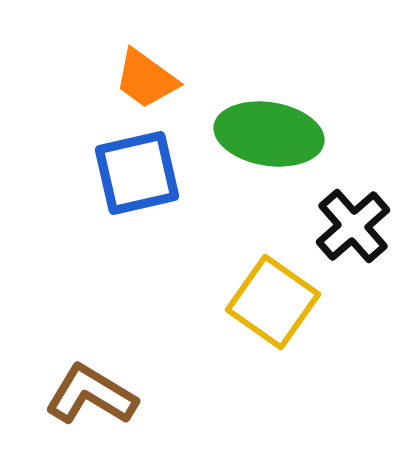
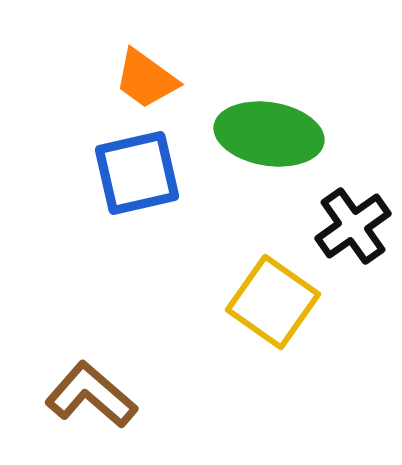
black cross: rotated 6 degrees clockwise
brown L-shape: rotated 10 degrees clockwise
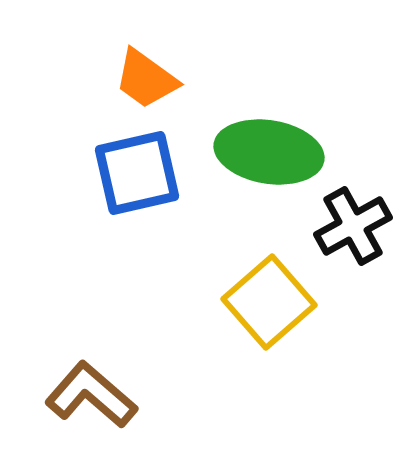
green ellipse: moved 18 px down
black cross: rotated 6 degrees clockwise
yellow square: moved 4 px left; rotated 14 degrees clockwise
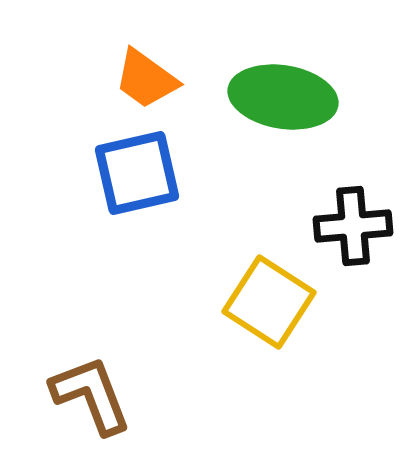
green ellipse: moved 14 px right, 55 px up
black cross: rotated 24 degrees clockwise
yellow square: rotated 16 degrees counterclockwise
brown L-shape: rotated 28 degrees clockwise
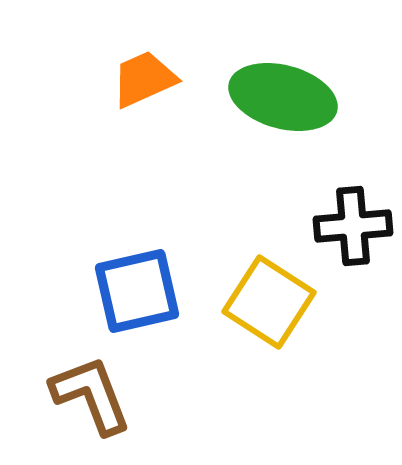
orange trapezoid: moved 2 px left; rotated 120 degrees clockwise
green ellipse: rotated 6 degrees clockwise
blue square: moved 118 px down
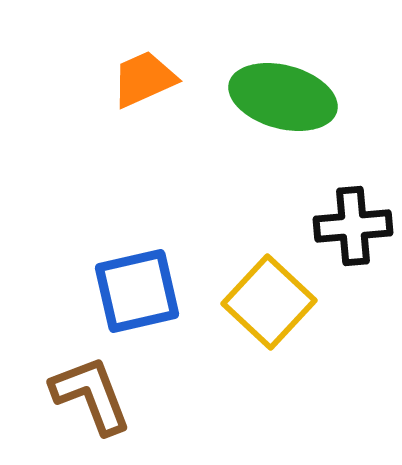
yellow square: rotated 10 degrees clockwise
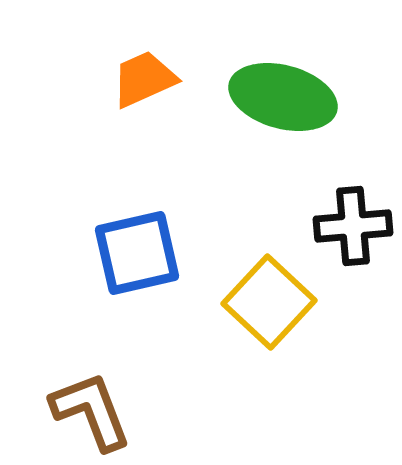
blue square: moved 38 px up
brown L-shape: moved 16 px down
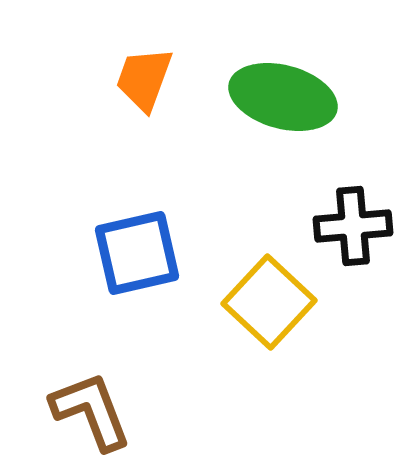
orange trapezoid: rotated 46 degrees counterclockwise
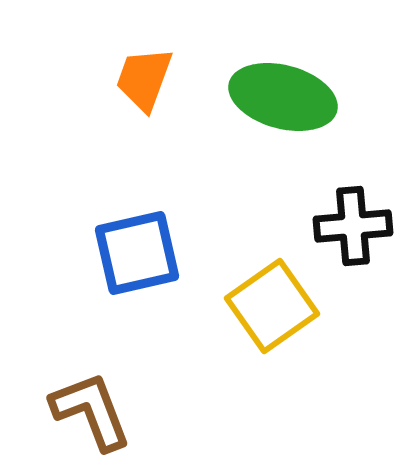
yellow square: moved 3 px right, 4 px down; rotated 12 degrees clockwise
